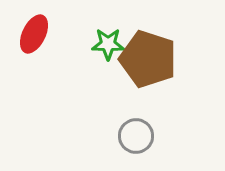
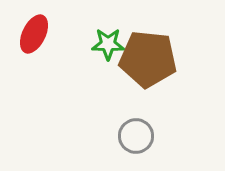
brown pentagon: rotated 12 degrees counterclockwise
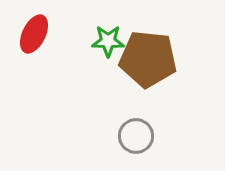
green star: moved 3 px up
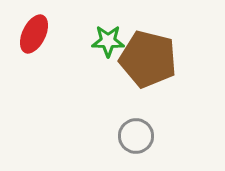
brown pentagon: rotated 8 degrees clockwise
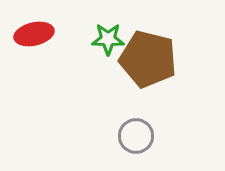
red ellipse: rotated 51 degrees clockwise
green star: moved 2 px up
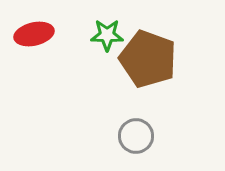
green star: moved 1 px left, 4 px up
brown pentagon: rotated 6 degrees clockwise
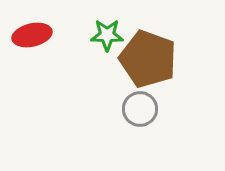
red ellipse: moved 2 px left, 1 px down
gray circle: moved 4 px right, 27 px up
